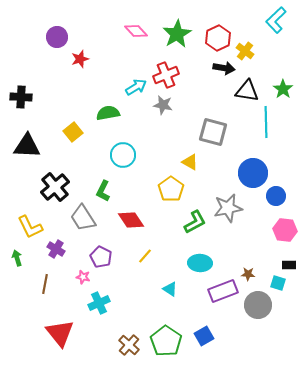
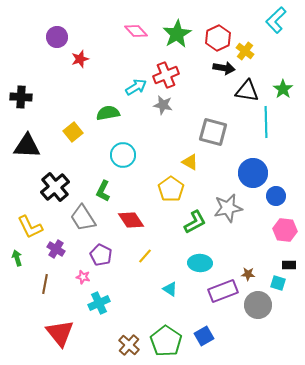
purple pentagon at (101, 257): moved 2 px up
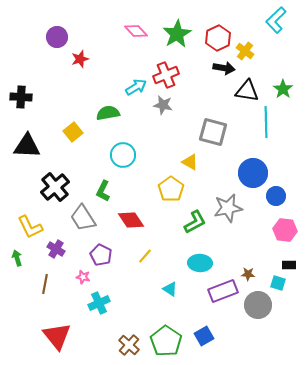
red triangle at (60, 333): moved 3 px left, 3 px down
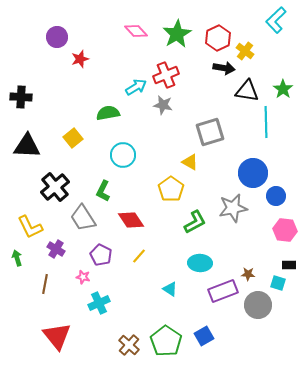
yellow square at (73, 132): moved 6 px down
gray square at (213, 132): moved 3 px left; rotated 32 degrees counterclockwise
gray star at (228, 208): moved 5 px right
yellow line at (145, 256): moved 6 px left
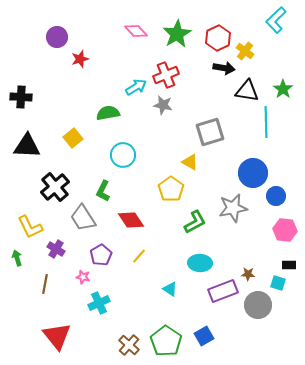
purple pentagon at (101, 255): rotated 15 degrees clockwise
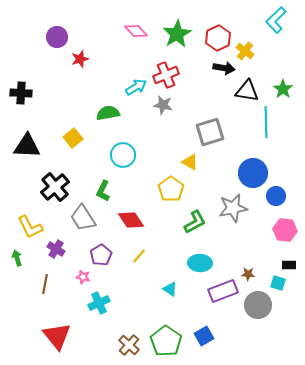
black cross at (21, 97): moved 4 px up
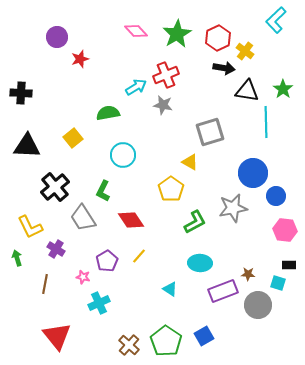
purple pentagon at (101, 255): moved 6 px right, 6 px down
